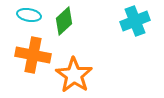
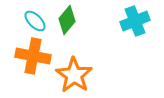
cyan ellipse: moved 6 px right, 6 px down; rotated 35 degrees clockwise
green diamond: moved 3 px right, 1 px up; rotated 8 degrees counterclockwise
orange cross: moved 1 px down
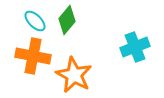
cyan cross: moved 26 px down
orange star: rotated 6 degrees counterclockwise
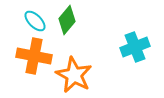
orange cross: moved 1 px right
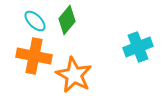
cyan cross: moved 3 px right
